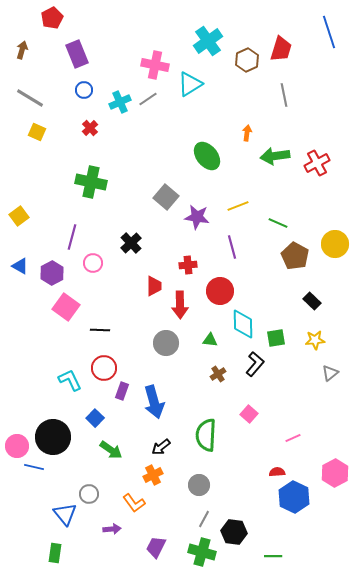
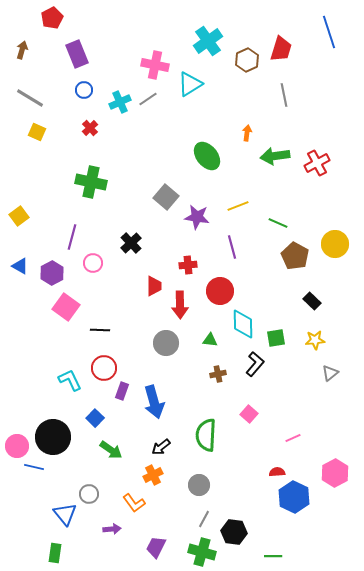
brown cross at (218, 374): rotated 21 degrees clockwise
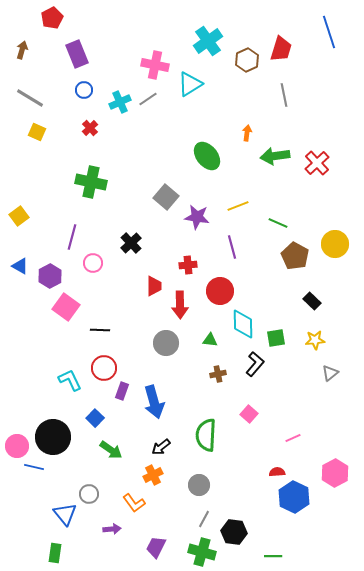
red cross at (317, 163): rotated 15 degrees counterclockwise
purple hexagon at (52, 273): moved 2 px left, 3 px down
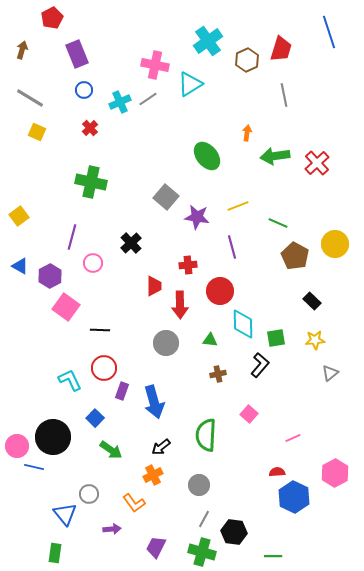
black L-shape at (255, 364): moved 5 px right, 1 px down
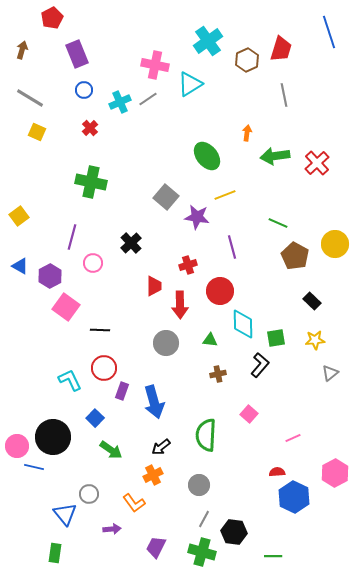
yellow line at (238, 206): moved 13 px left, 11 px up
red cross at (188, 265): rotated 12 degrees counterclockwise
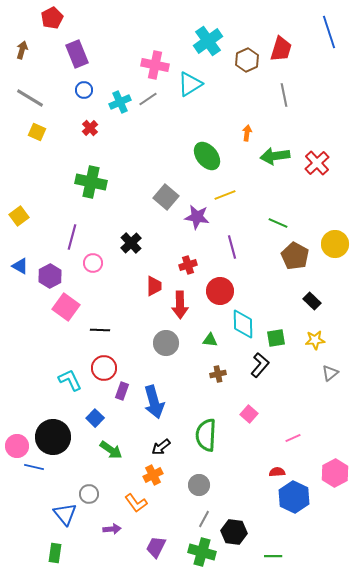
orange L-shape at (134, 503): moved 2 px right
